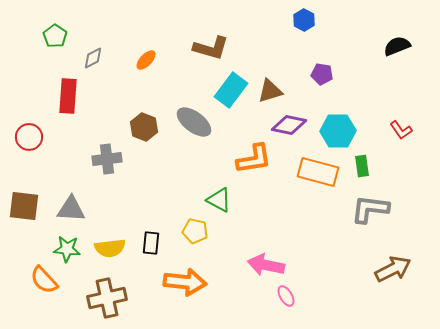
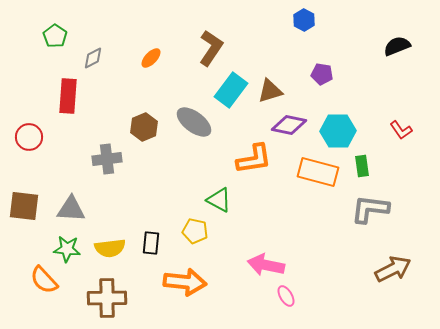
brown L-shape: rotated 72 degrees counterclockwise
orange ellipse: moved 5 px right, 2 px up
brown hexagon: rotated 16 degrees clockwise
brown cross: rotated 12 degrees clockwise
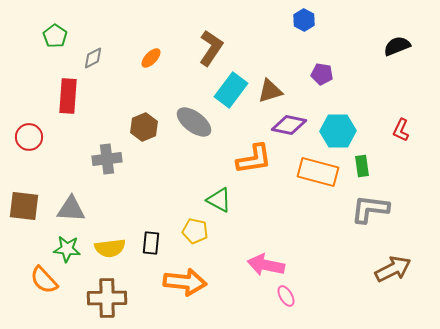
red L-shape: rotated 60 degrees clockwise
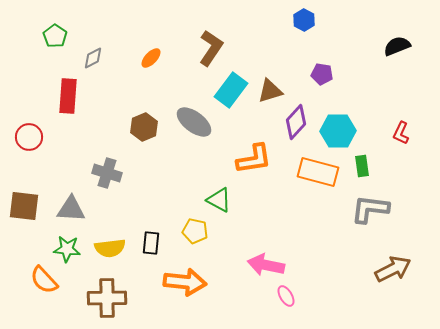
purple diamond: moved 7 px right, 3 px up; rotated 60 degrees counterclockwise
red L-shape: moved 3 px down
gray cross: moved 14 px down; rotated 24 degrees clockwise
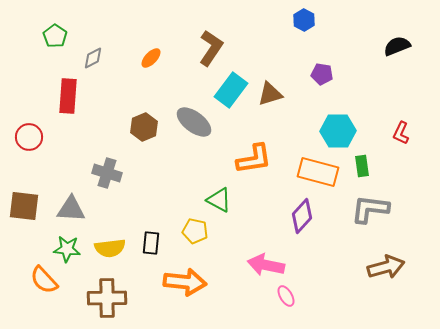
brown triangle: moved 3 px down
purple diamond: moved 6 px right, 94 px down
brown arrow: moved 7 px left, 2 px up; rotated 12 degrees clockwise
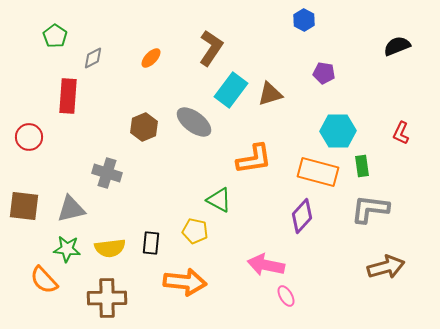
purple pentagon: moved 2 px right, 1 px up
gray triangle: rotated 16 degrees counterclockwise
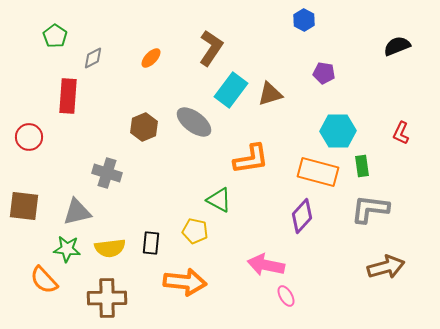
orange L-shape: moved 3 px left
gray triangle: moved 6 px right, 3 px down
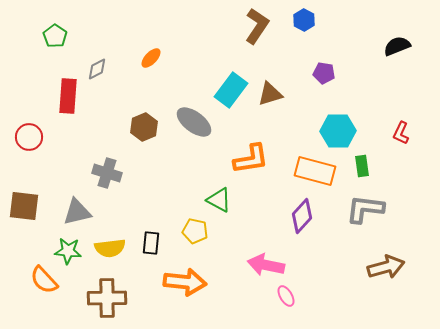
brown L-shape: moved 46 px right, 22 px up
gray diamond: moved 4 px right, 11 px down
orange rectangle: moved 3 px left, 1 px up
gray L-shape: moved 5 px left
green star: moved 1 px right, 2 px down
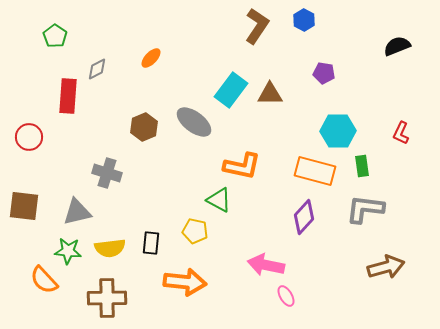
brown triangle: rotated 16 degrees clockwise
orange L-shape: moved 9 px left, 7 px down; rotated 21 degrees clockwise
purple diamond: moved 2 px right, 1 px down
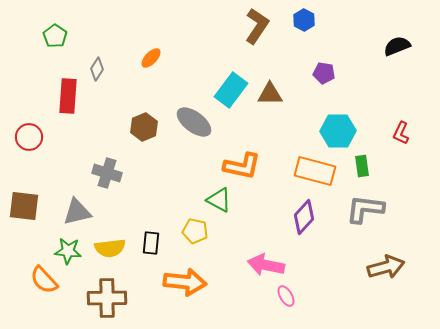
gray diamond: rotated 30 degrees counterclockwise
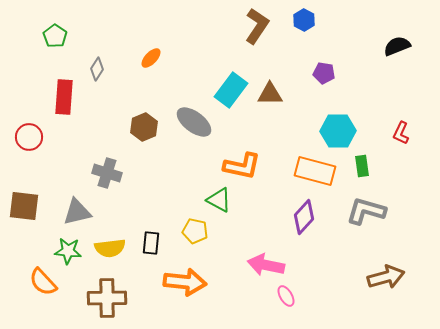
red rectangle: moved 4 px left, 1 px down
gray L-shape: moved 1 px right, 2 px down; rotated 9 degrees clockwise
brown arrow: moved 10 px down
orange semicircle: moved 1 px left, 2 px down
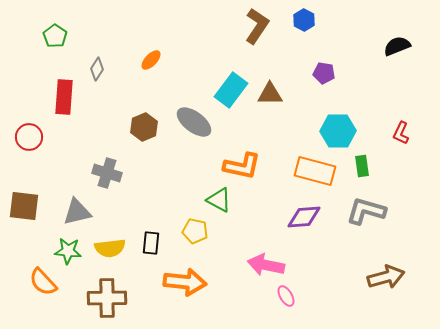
orange ellipse: moved 2 px down
purple diamond: rotated 44 degrees clockwise
